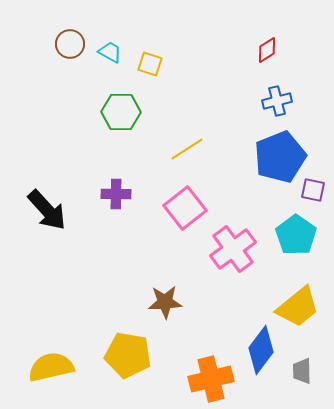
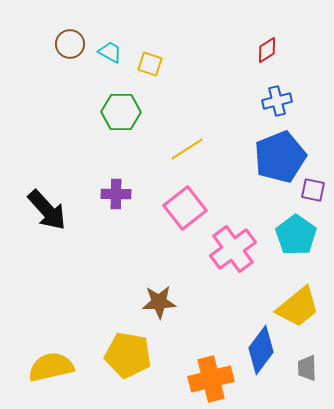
brown star: moved 6 px left
gray trapezoid: moved 5 px right, 3 px up
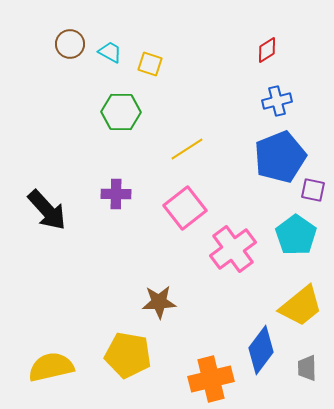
yellow trapezoid: moved 3 px right, 1 px up
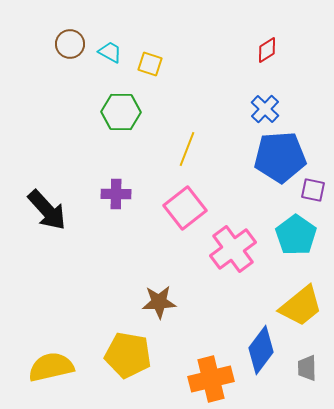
blue cross: moved 12 px left, 8 px down; rotated 32 degrees counterclockwise
yellow line: rotated 36 degrees counterclockwise
blue pentagon: rotated 18 degrees clockwise
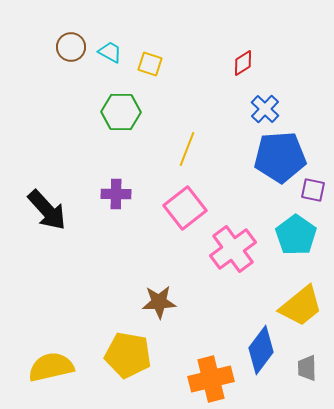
brown circle: moved 1 px right, 3 px down
red diamond: moved 24 px left, 13 px down
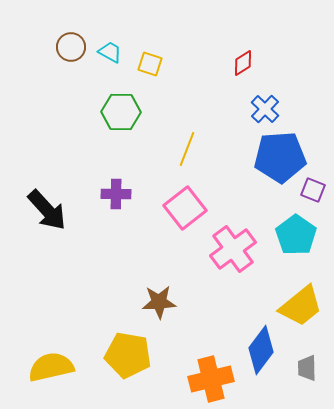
purple square: rotated 10 degrees clockwise
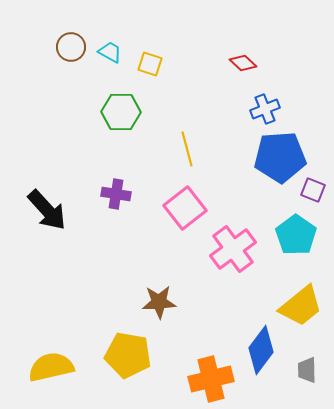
red diamond: rotated 76 degrees clockwise
blue cross: rotated 24 degrees clockwise
yellow line: rotated 36 degrees counterclockwise
purple cross: rotated 8 degrees clockwise
gray trapezoid: moved 2 px down
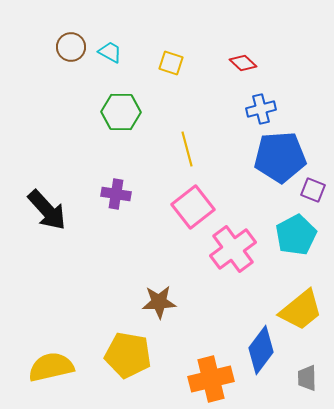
yellow square: moved 21 px right, 1 px up
blue cross: moved 4 px left; rotated 8 degrees clockwise
pink square: moved 8 px right, 1 px up
cyan pentagon: rotated 9 degrees clockwise
yellow trapezoid: moved 4 px down
gray trapezoid: moved 8 px down
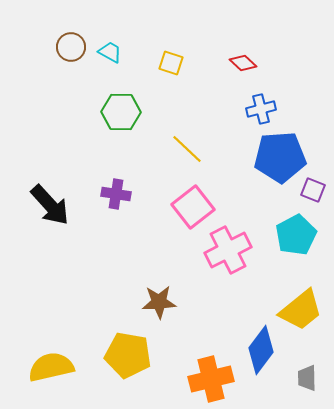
yellow line: rotated 32 degrees counterclockwise
black arrow: moved 3 px right, 5 px up
pink cross: moved 5 px left, 1 px down; rotated 9 degrees clockwise
